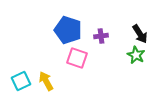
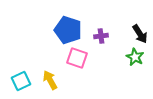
green star: moved 1 px left, 2 px down
yellow arrow: moved 4 px right, 1 px up
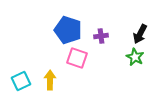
black arrow: rotated 60 degrees clockwise
yellow arrow: rotated 30 degrees clockwise
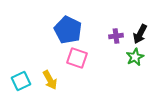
blue pentagon: rotated 8 degrees clockwise
purple cross: moved 15 px right
green star: rotated 18 degrees clockwise
yellow arrow: rotated 150 degrees clockwise
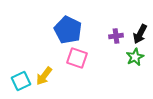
yellow arrow: moved 6 px left, 4 px up; rotated 66 degrees clockwise
